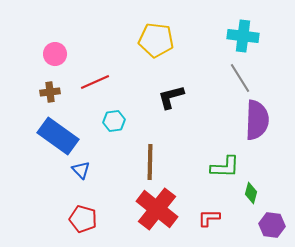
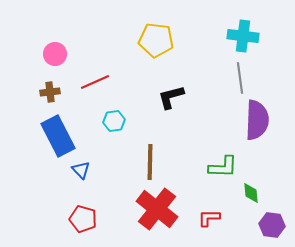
gray line: rotated 24 degrees clockwise
blue rectangle: rotated 27 degrees clockwise
green L-shape: moved 2 px left
green diamond: rotated 20 degrees counterclockwise
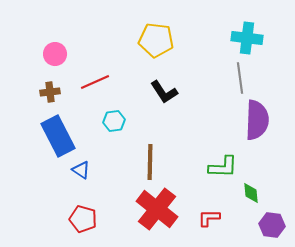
cyan cross: moved 4 px right, 2 px down
black L-shape: moved 7 px left, 5 px up; rotated 108 degrees counterclockwise
blue triangle: rotated 12 degrees counterclockwise
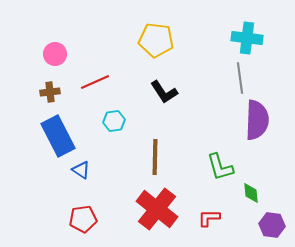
brown line: moved 5 px right, 5 px up
green L-shape: moved 3 px left; rotated 72 degrees clockwise
red pentagon: rotated 24 degrees counterclockwise
